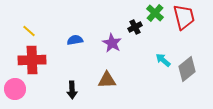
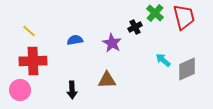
red cross: moved 1 px right, 1 px down
gray diamond: rotated 15 degrees clockwise
pink circle: moved 5 px right, 1 px down
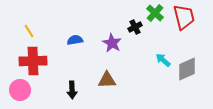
yellow line: rotated 16 degrees clockwise
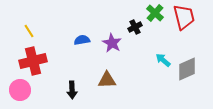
blue semicircle: moved 7 px right
red cross: rotated 12 degrees counterclockwise
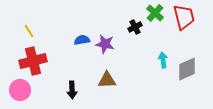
purple star: moved 7 px left, 1 px down; rotated 18 degrees counterclockwise
cyan arrow: rotated 42 degrees clockwise
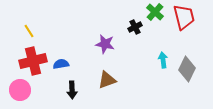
green cross: moved 1 px up
blue semicircle: moved 21 px left, 24 px down
gray diamond: rotated 40 degrees counterclockwise
brown triangle: rotated 18 degrees counterclockwise
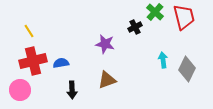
blue semicircle: moved 1 px up
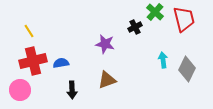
red trapezoid: moved 2 px down
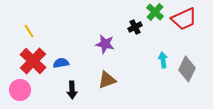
red trapezoid: rotated 80 degrees clockwise
red cross: rotated 32 degrees counterclockwise
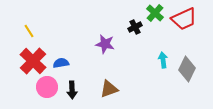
green cross: moved 1 px down
brown triangle: moved 2 px right, 9 px down
pink circle: moved 27 px right, 3 px up
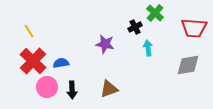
red trapezoid: moved 10 px right, 9 px down; rotated 28 degrees clockwise
cyan arrow: moved 15 px left, 12 px up
gray diamond: moved 1 px right, 4 px up; rotated 55 degrees clockwise
